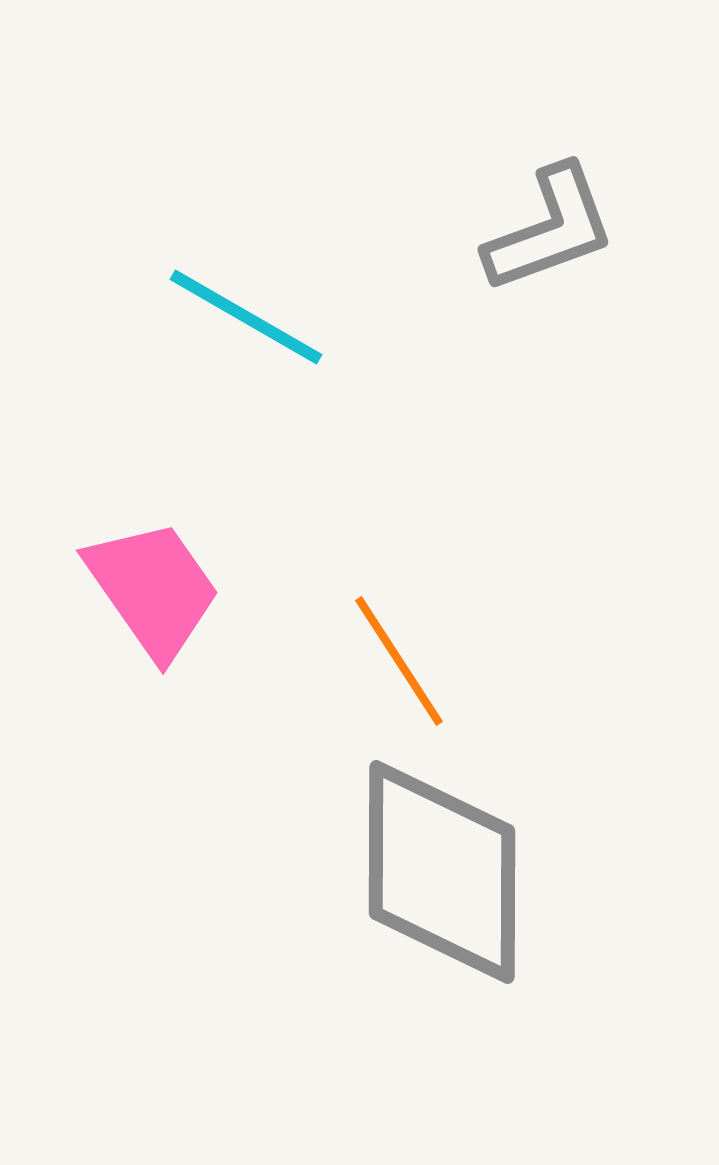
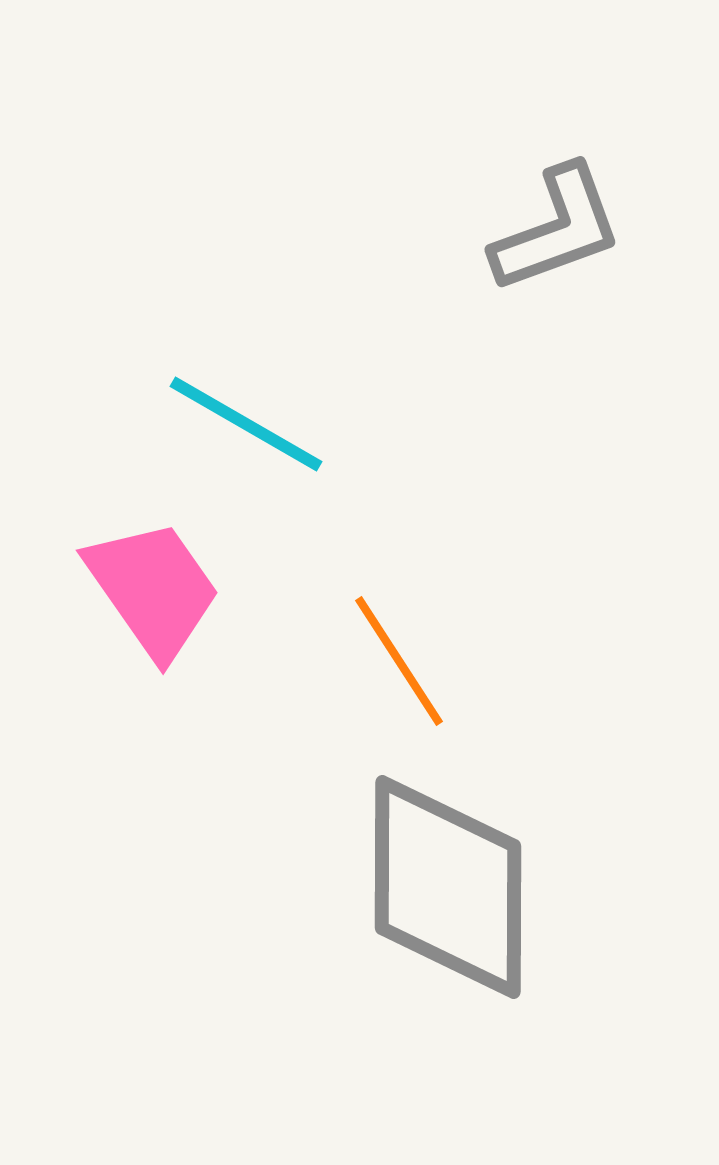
gray L-shape: moved 7 px right
cyan line: moved 107 px down
gray diamond: moved 6 px right, 15 px down
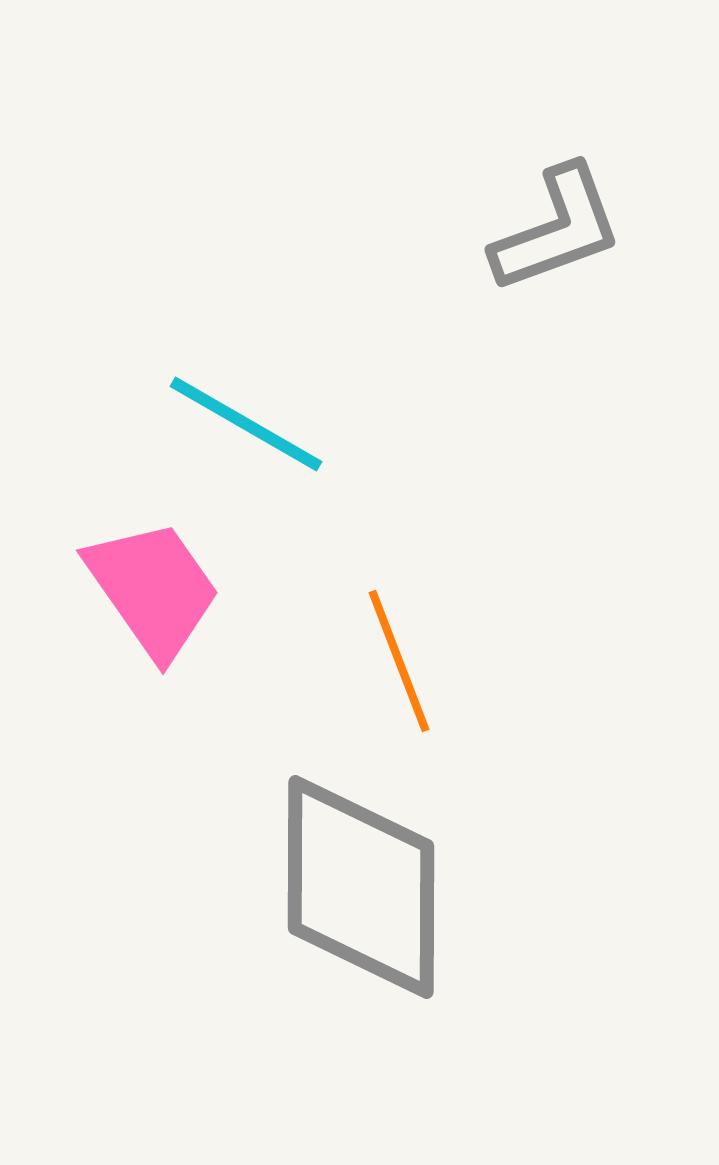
orange line: rotated 12 degrees clockwise
gray diamond: moved 87 px left
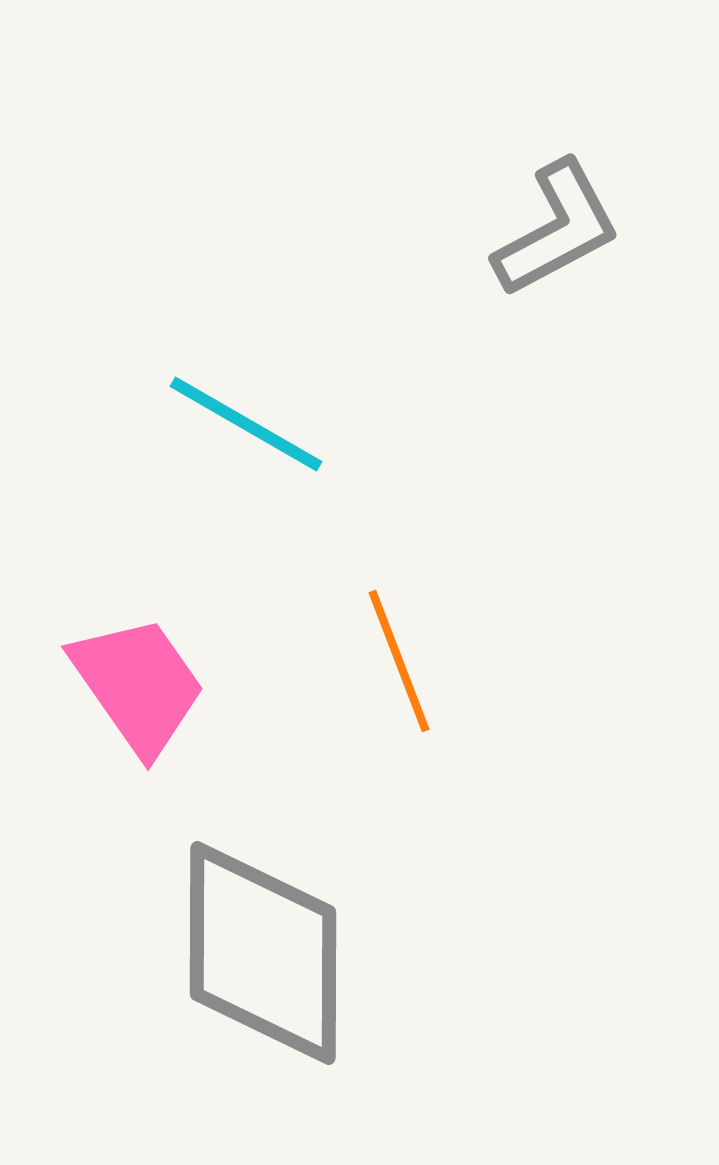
gray L-shape: rotated 8 degrees counterclockwise
pink trapezoid: moved 15 px left, 96 px down
gray diamond: moved 98 px left, 66 px down
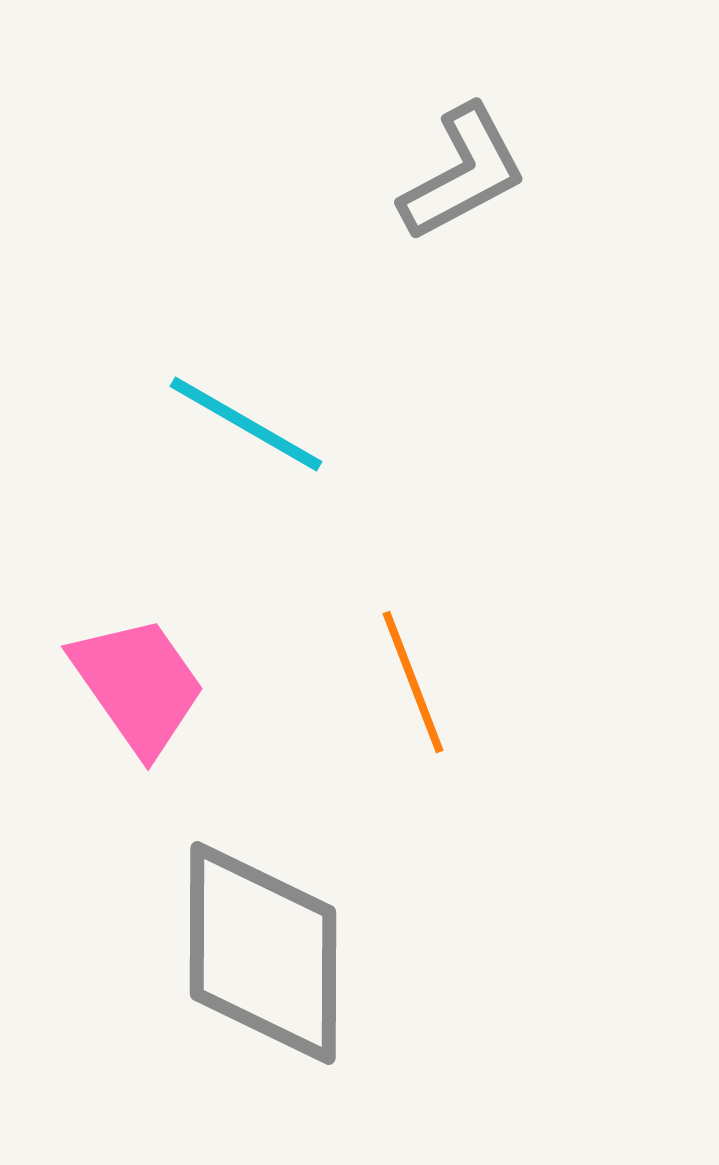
gray L-shape: moved 94 px left, 56 px up
orange line: moved 14 px right, 21 px down
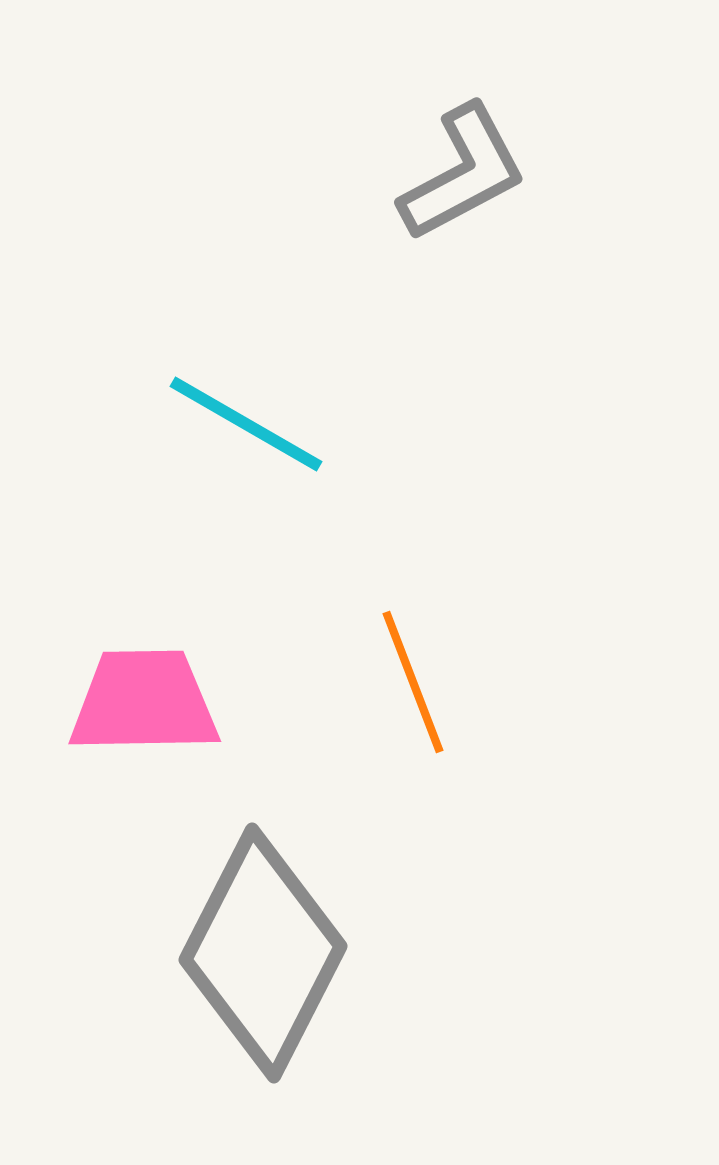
pink trapezoid: moved 6 px right, 17 px down; rotated 56 degrees counterclockwise
gray diamond: rotated 27 degrees clockwise
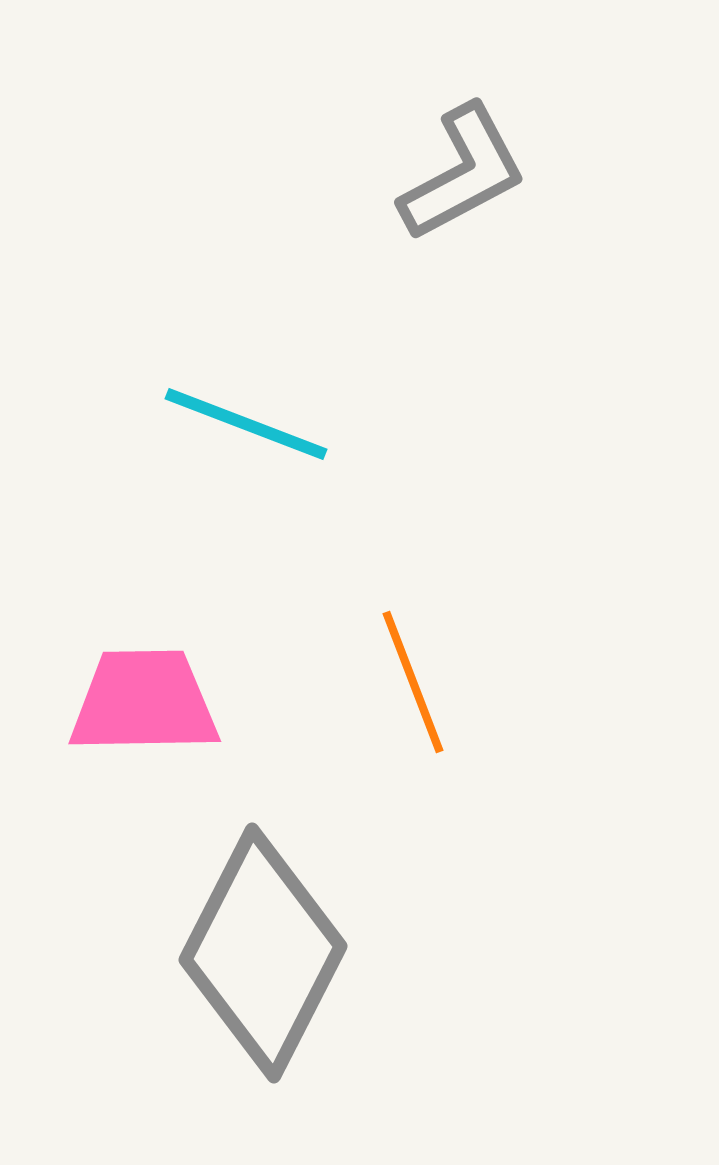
cyan line: rotated 9 degrees counterclockwise
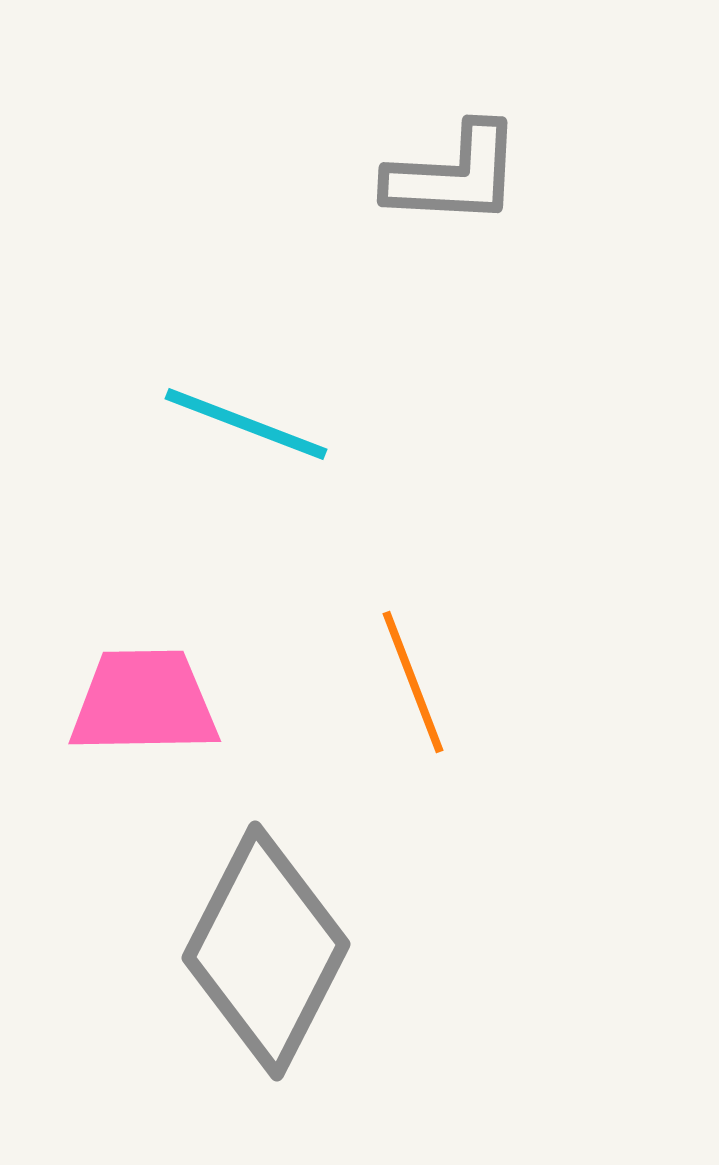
gray L-shape: moved 9 px left, 2 px down; rotated 31 degrees clockwise
gray diamond: moved 3 px right, 2 px up
